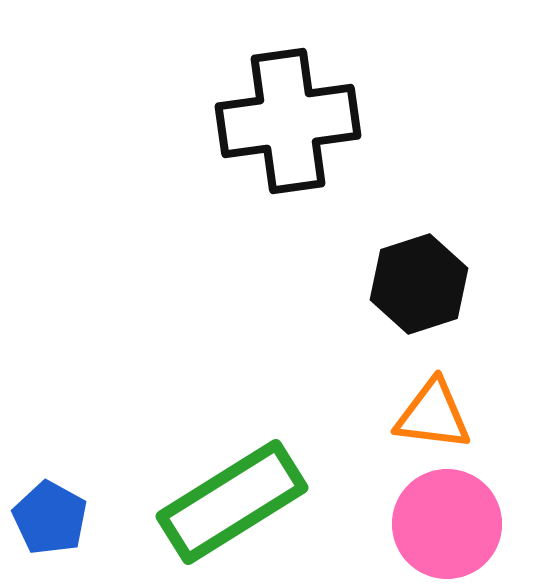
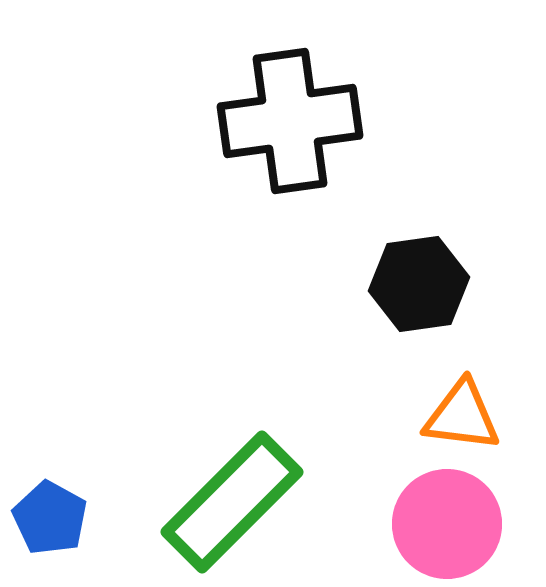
black cross: moved 2 px right
black hexagon: rotated 10 degrees clockwise
orange triangle: moved 29 px right, 1 px down
green rectangle: rotated 13 degrees counterclockwise
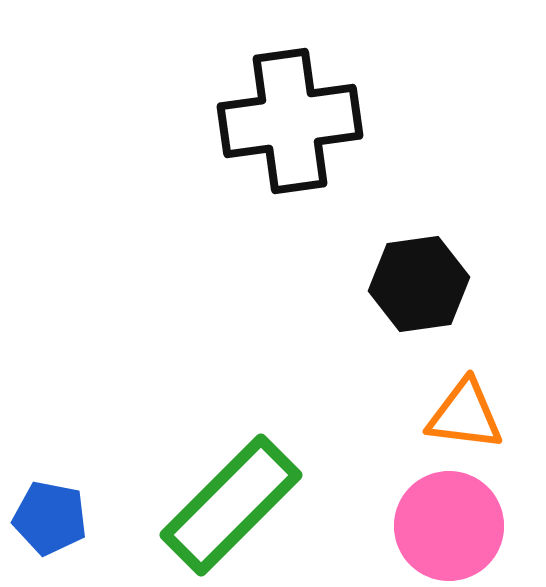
orange triangle: moved 3 px right, 1 px up
green rectangle: moved 1 px left, 3 px down
blue pentagon: rotated 18 degrees counterclockwise
pink circle: moved 2 px right, 2 px down
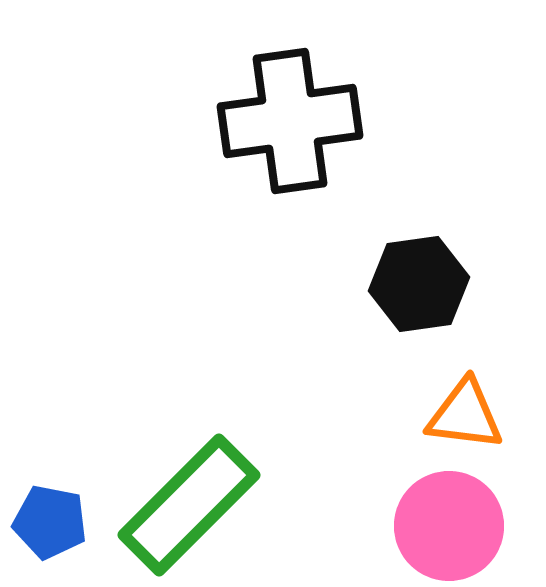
green rectangle: moved 42 px left
blue pentagon: moved 4 px down
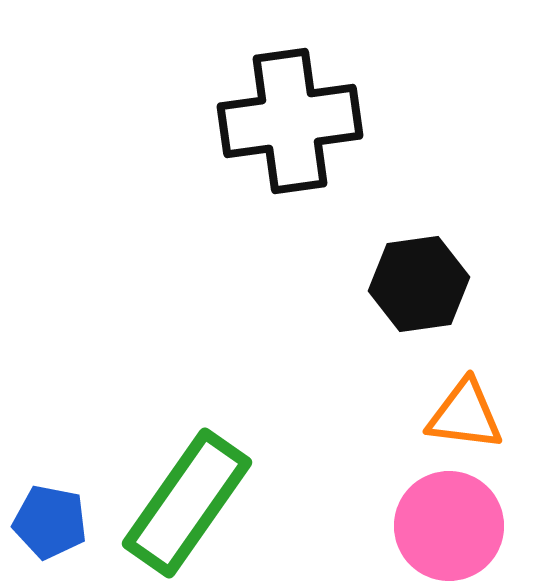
green rectangle: moved 2 px left, 2 px up; rotated 10 degrees counterclockwise
